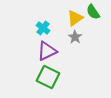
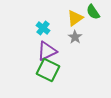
green square: moved 7 px up
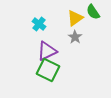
cyan cross: moved 4 px left, 4 px up
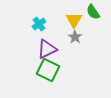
yellow triangle: moved 1 px left, 2 px down; rotated 24 degrees counterclockwise
cyan cross: rotated 16 degrees clockwise
purple triangle: moved 2 px up
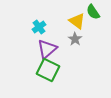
yellow triangle: moved 3 px right, 1 px down; rotated 24 degrees counterclockwise
cyan cross: moved 3 px down
gray star: moved 2 px down
purple triangle: rotated 15 degrees counterclockwise
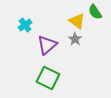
green semicircle: moved 2 px right
cyan cross: moved 14 px left, 2 px up
purple triangle: moved 4 px up
green square: moved 8 px down
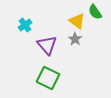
purple triangle: rotated 30 degrees counterclockwise
